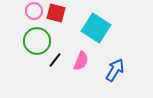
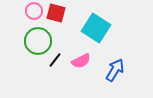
green circle: moved 1 px right
pink semicircle: rotated 42 degrees clockwise
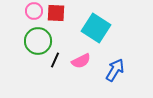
red square: rotated 12 degrees counterclockwise
black line: rotated 14 degrees counterclockwise
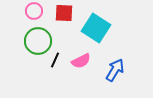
red square: moved 8 px right
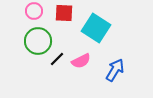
black line: moved 2 px right, 1 px up; rotated 21 degrees clockwise
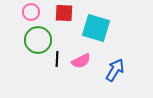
pink circle: moved 3 px left, 1 px down
cyan square: rotated 16 degrees counterclockwise
green circle: moved 1 px up
black line: rotated 42 degrees counterclockwise
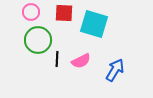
cyan square: moved 2 px left, 4 px up
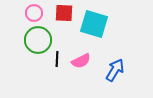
pink circle: moved 3 px right, 1 px down
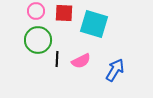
pink circle: moved 2 px right, 2 px up
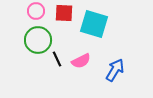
black line: rotated 28 degrees counterclockwise
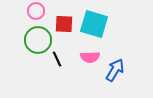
red square: moved 11 px down
pink semicircle: moved 9 px right, 4 px up; rotated 24 degrees clockwise
